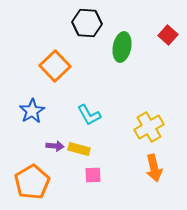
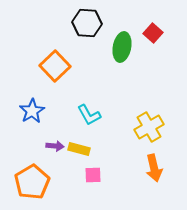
red square: moved 15 px left, 2 px up
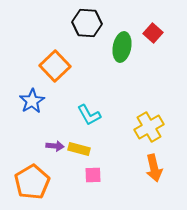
blue star: moved 10 px up
